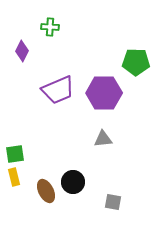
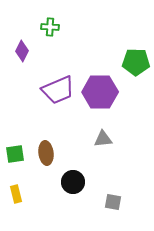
purple hexagon: moved 4 px left, 1 px up
yellow rectangle: moved 2 px right, 17 px down
brown ellipse: moved 38 px up; rotated 20 degrees clockwise
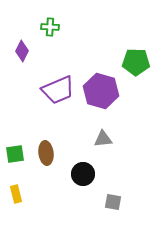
purple hexagon: moved 1 px right, 1 px up; rotated 16 degrees clockwise
black circle: moved 10 px right, 8 px up
